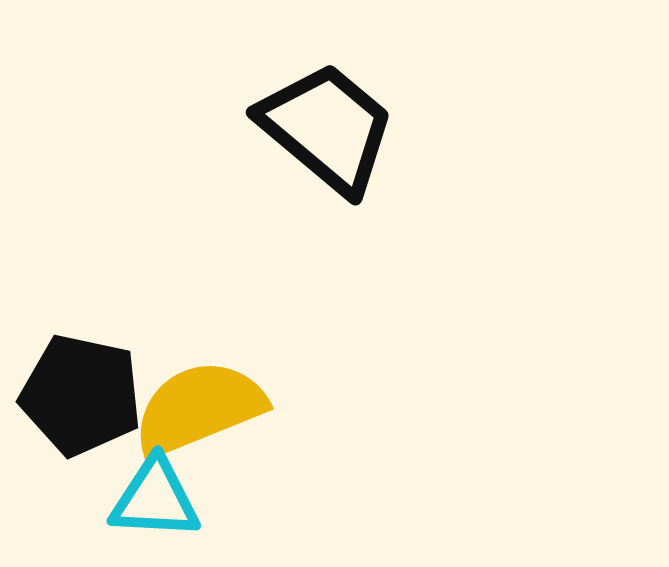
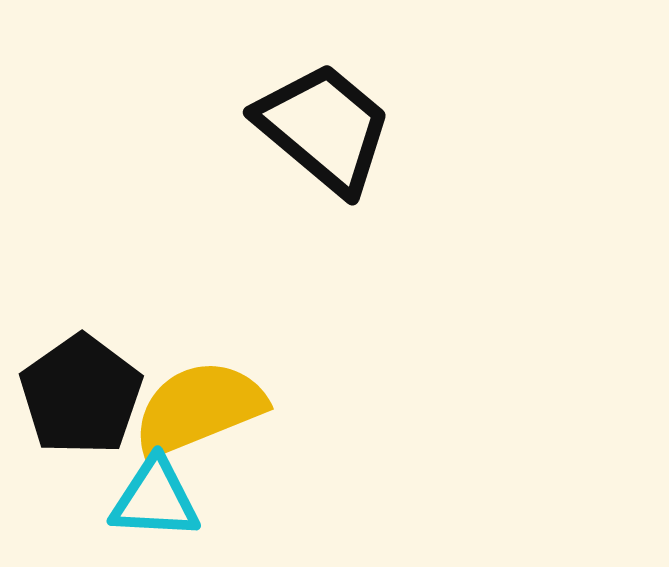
black trapezoid: moved 3 px left
black pentagon: rotated 25 degrees clockwise
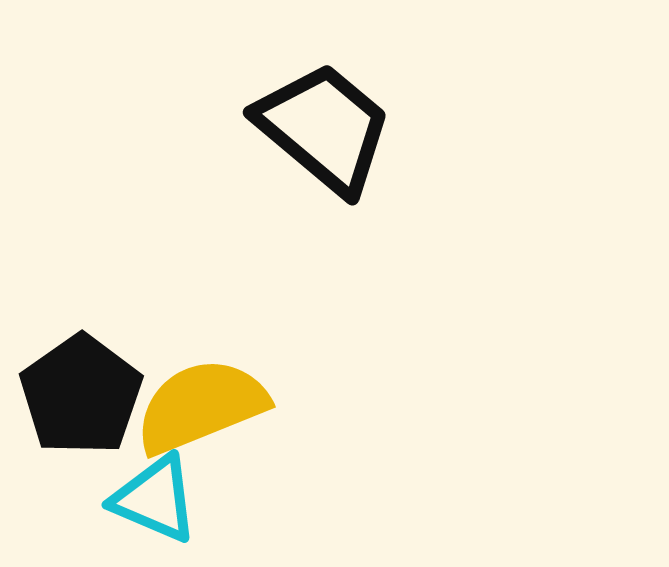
yellow semicircle: moved 2 px right, 2 px up
cyan triangle: rotated 20 degrees clockwise
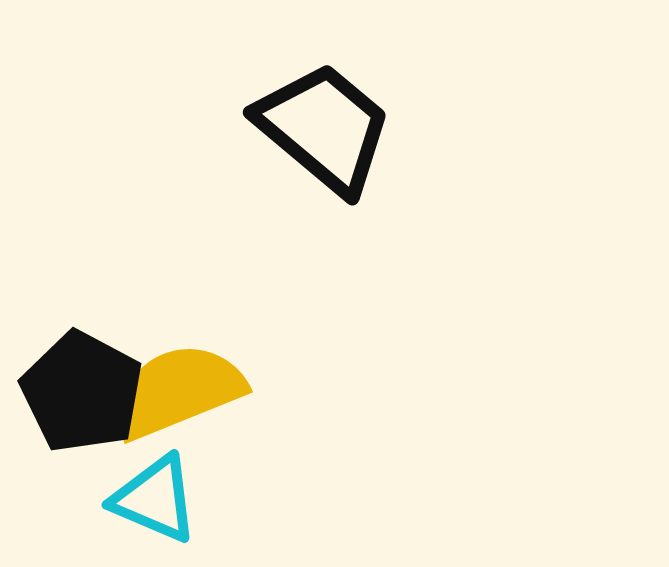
black pentagon: moved 1 px right, 3 px up; rotated 9 degrees counterclockwise
yellow semicircle: moved 23 px left, 15 px up
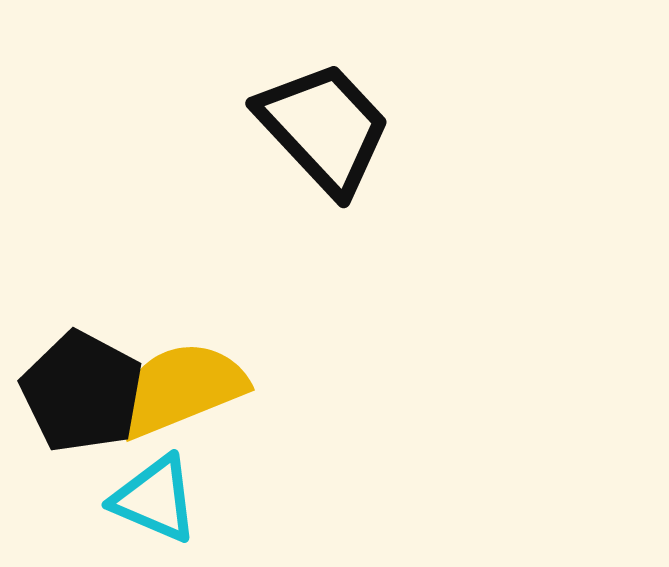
black trapezoid: rotated 7 degrees clockwise
yellow semicircle: moved 2 px right, 2 px up
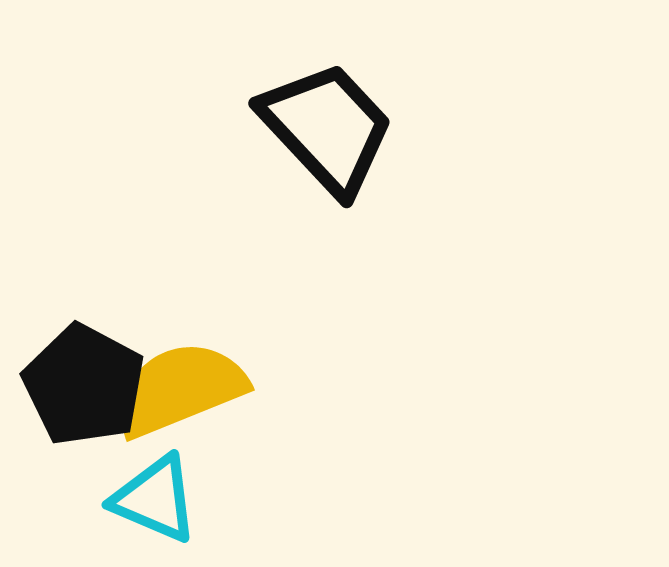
black trapezoid: moved 3 px right
black pentagon: moved 2 px right, 7 px up
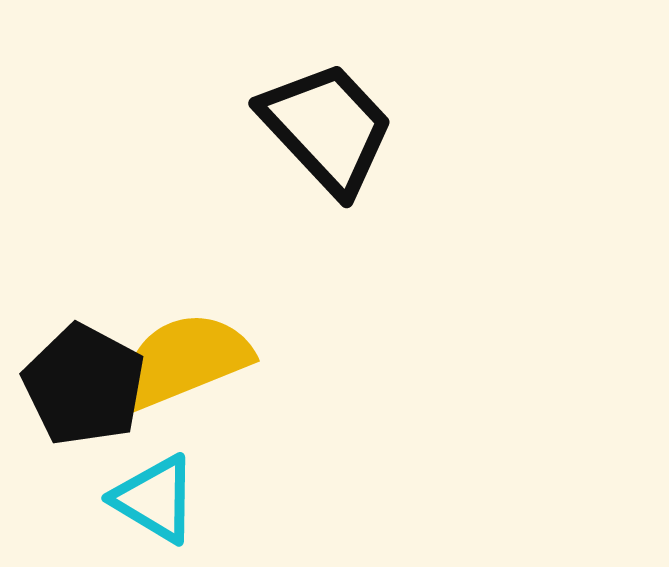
yellow semicircle: moved 5 px right, 29 px up
cyan triangle: rotated 8 degrees clockwise
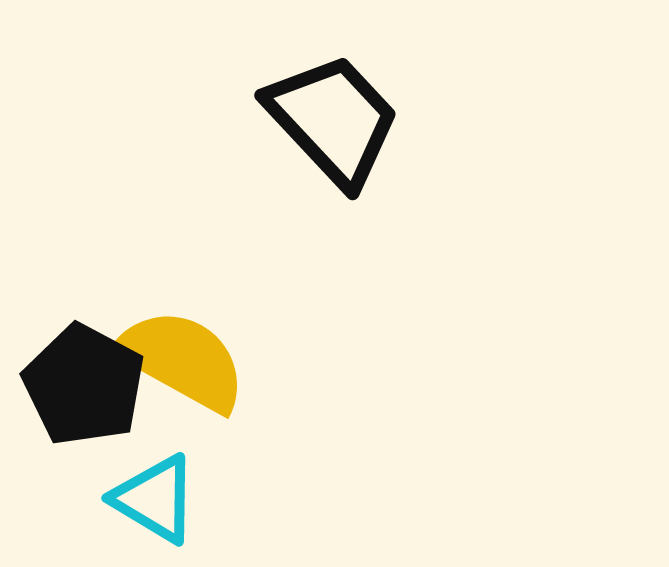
black trapezoid: moved 6 px right, 8 px up
yellow semicircle: moved 3 px left; rotated 51 degrees clockwise
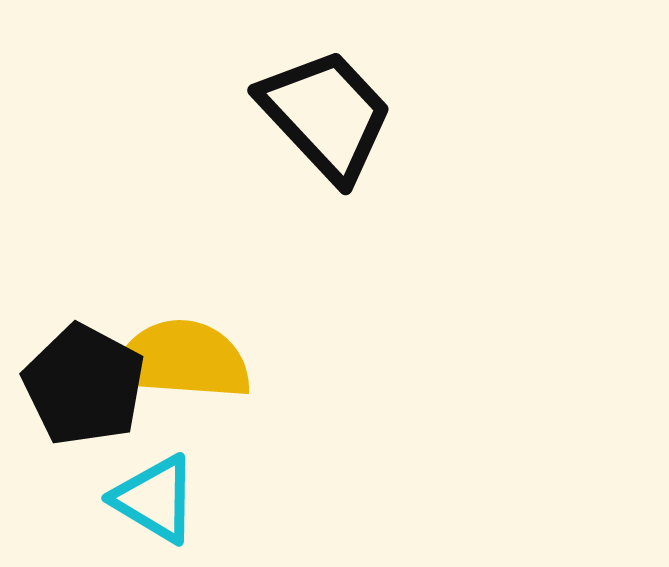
black trapezoid: moved 7 px left, 5 px up
yellow semicircle: rotated 25 degrees counterclockwise
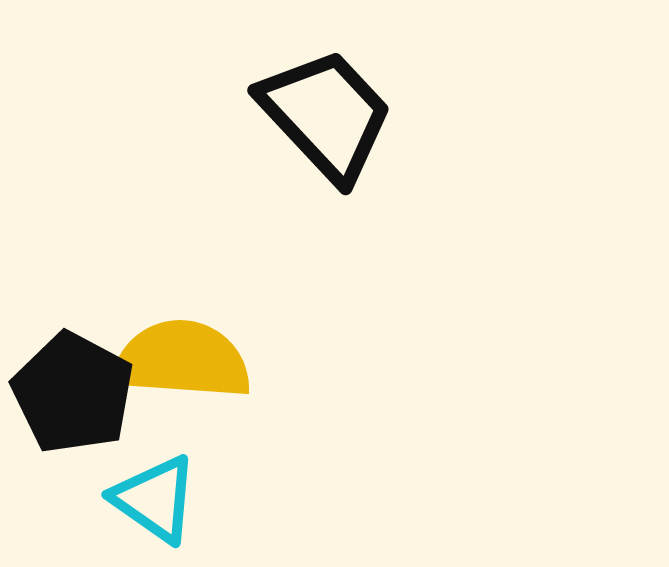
black pentagon: moved 11 px left, 8 px down
cyan triangle: rotated 4 degrees clockwise
